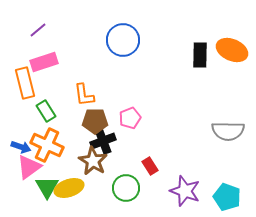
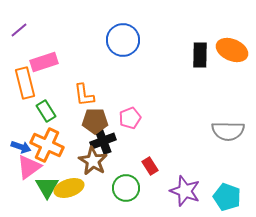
purple line: moved 19 px left
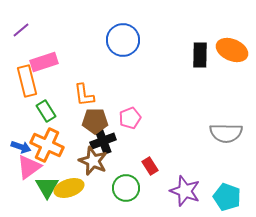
purple line: moved 2 px right
orange rectangle: moved 2 px right, 2 px up
gray semicircle: moved 2 px left, 2 px down
brown star: rotated 8 degrees counterclockwise
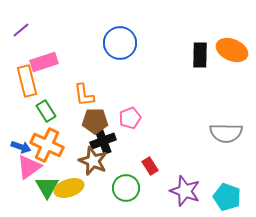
blue circle: moved 3 px left, 3 px down
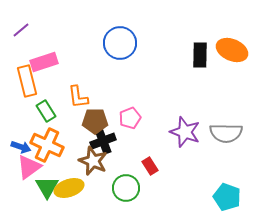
orange L-shape: moved 6 px left, 2 px down
purple star: moved 59 px up
